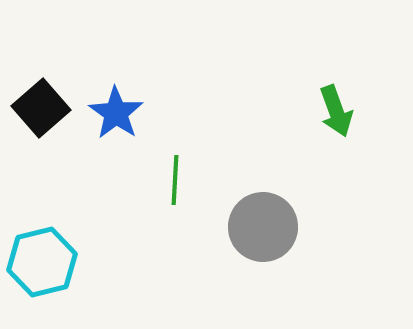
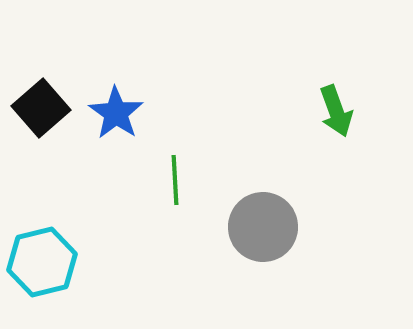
green line: rotated 6 degrees counterclockwise
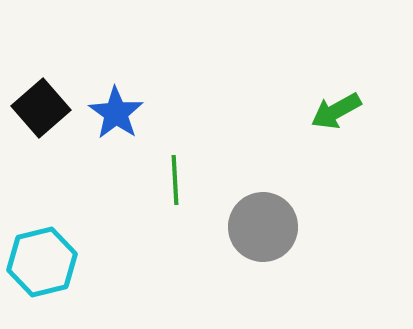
green arrow: rotated 81 degrees clockwise
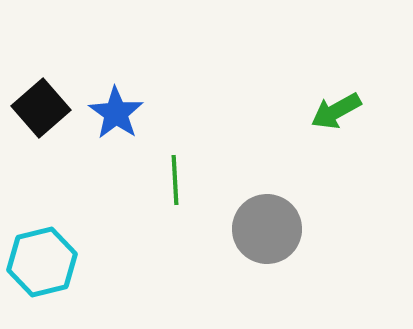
gray circle: moved 4 px right, 2 px down
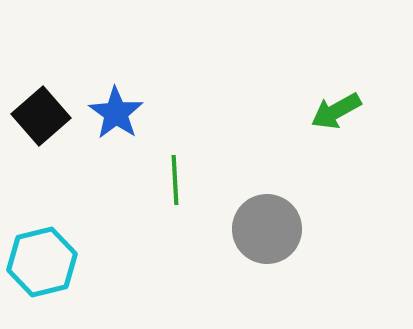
black square: moved 8 px down
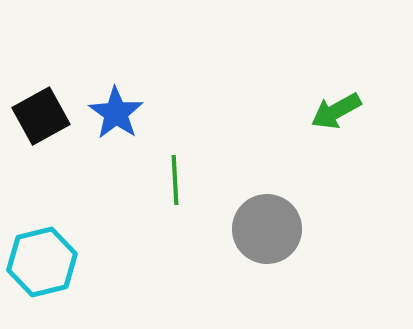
black square: rotated 12 degrees clockwise
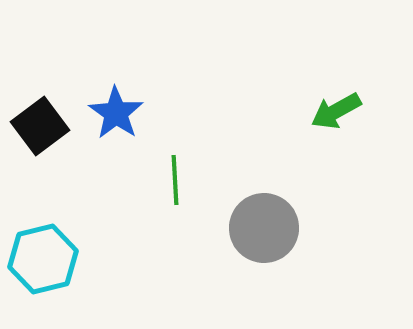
black square: moved 1 px left, 10 px down; rotated 8 degrees counterclockwise
gray circle: moved 3 px left, 1 px up
cyan hexagon: moved 1 px right, 3 px up
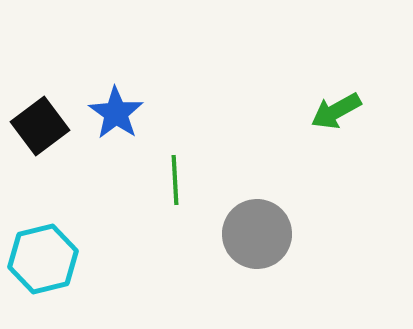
gray circle: moved 7 px left, 6 px down
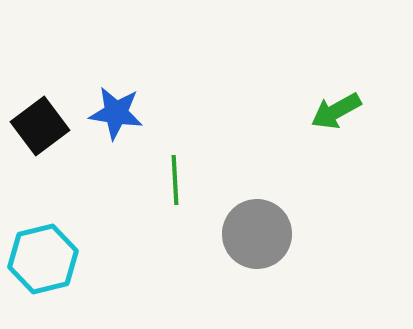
blue star: rotated 26 degrees counterclockwise
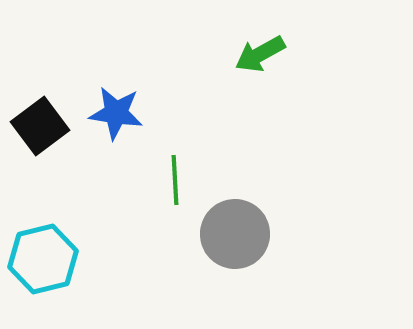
green arrow: moved 76 px left, 57 px up
gray circle: moved 22 px left
